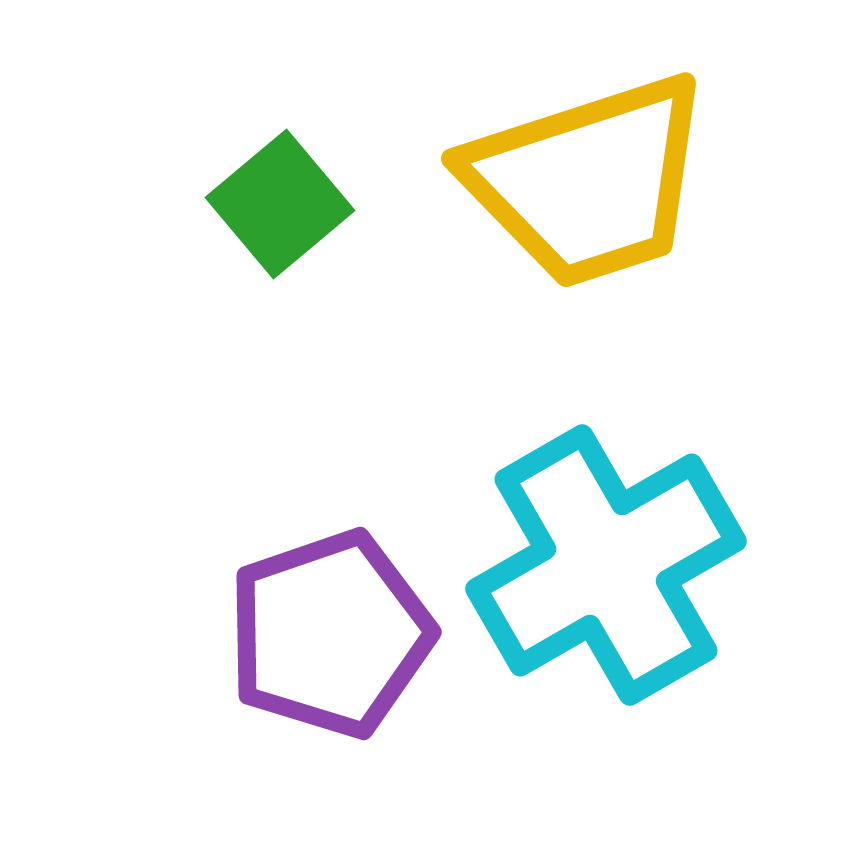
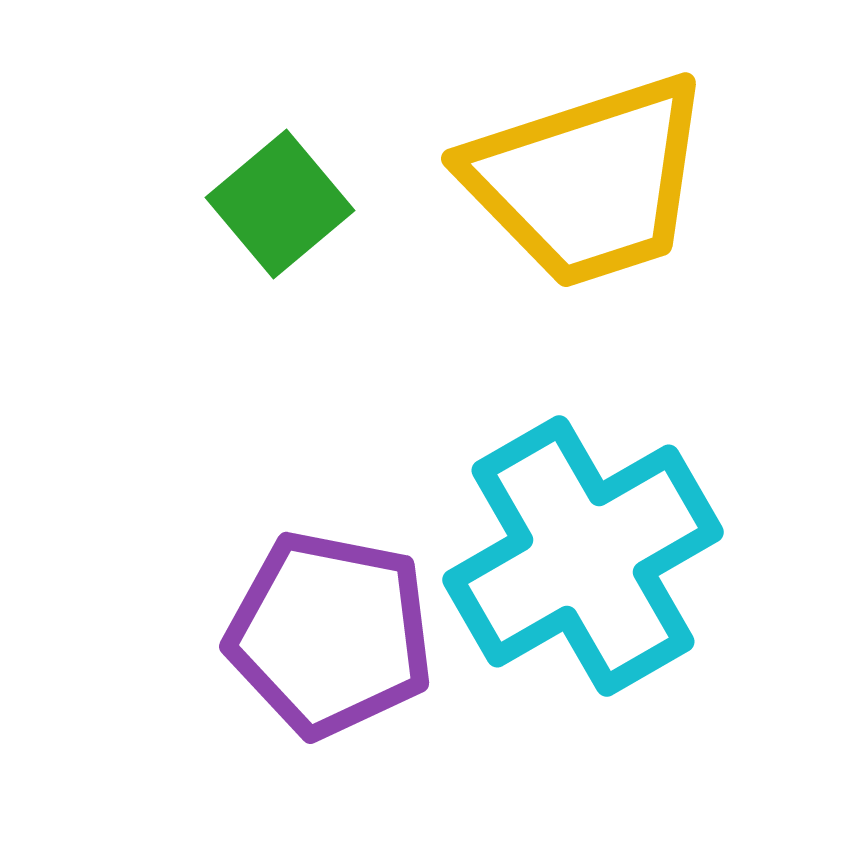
cyan cross: moved 23 px left, 9 px up
purple pentagon: rotated 30 degrees clockwise
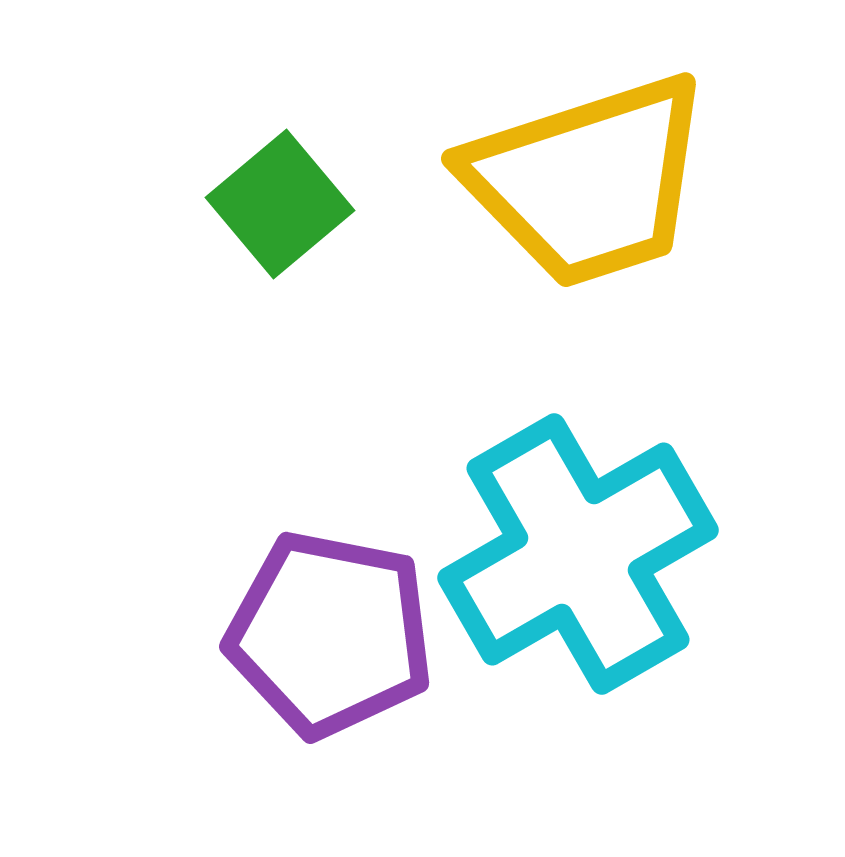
cyan cross: moved 5 px left, 2 px up
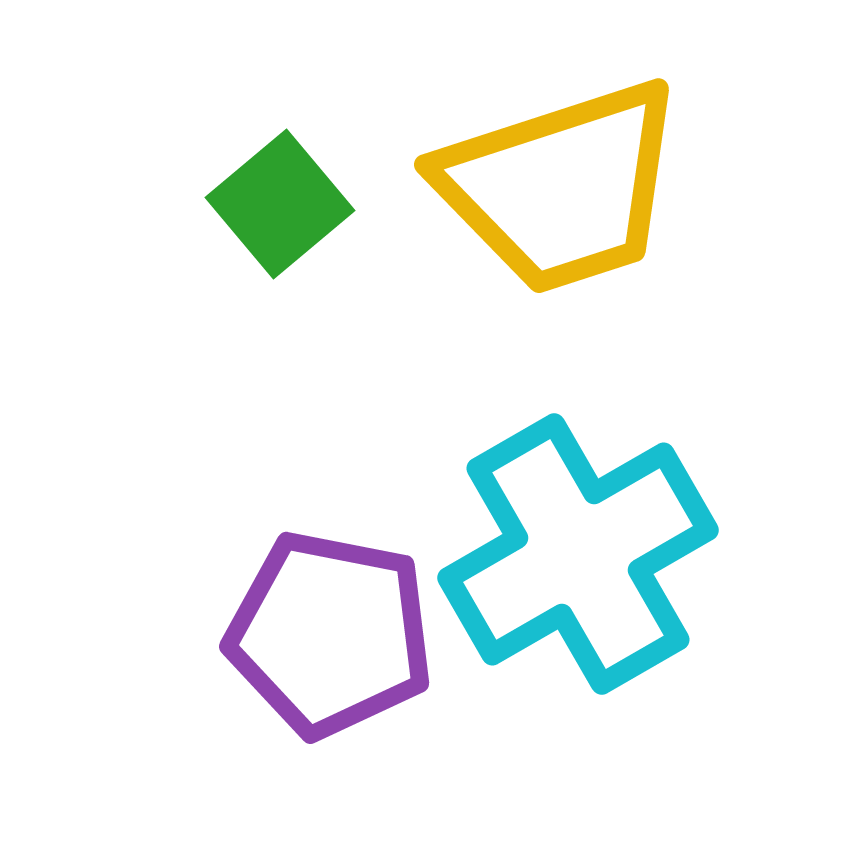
yellow trapezoid: moved 27 px left, 6 px down
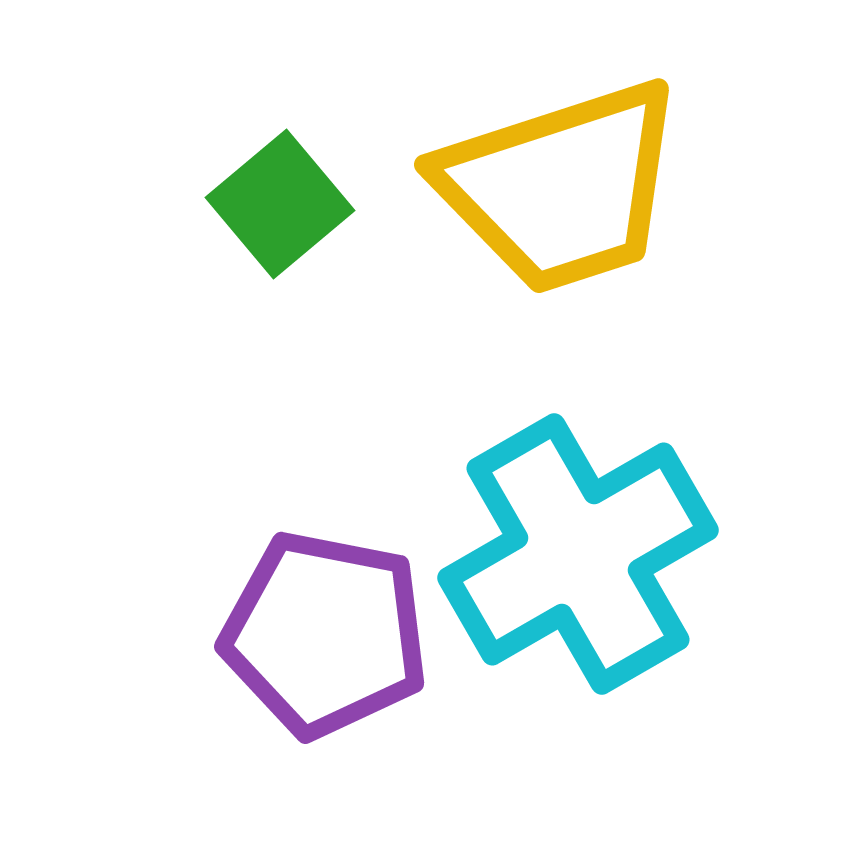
purple pentagon: moved 5 px left
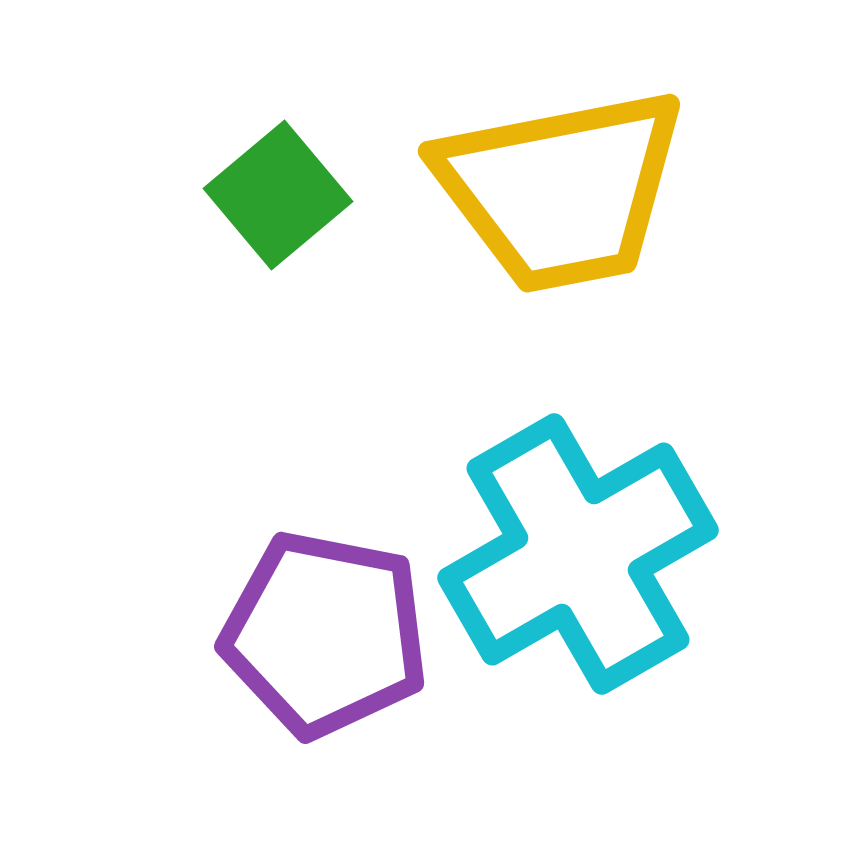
yellow trapezoid: moved 3 px down; rotated 7 degrees clockwise
green square: moved 2 px left, 9 px up
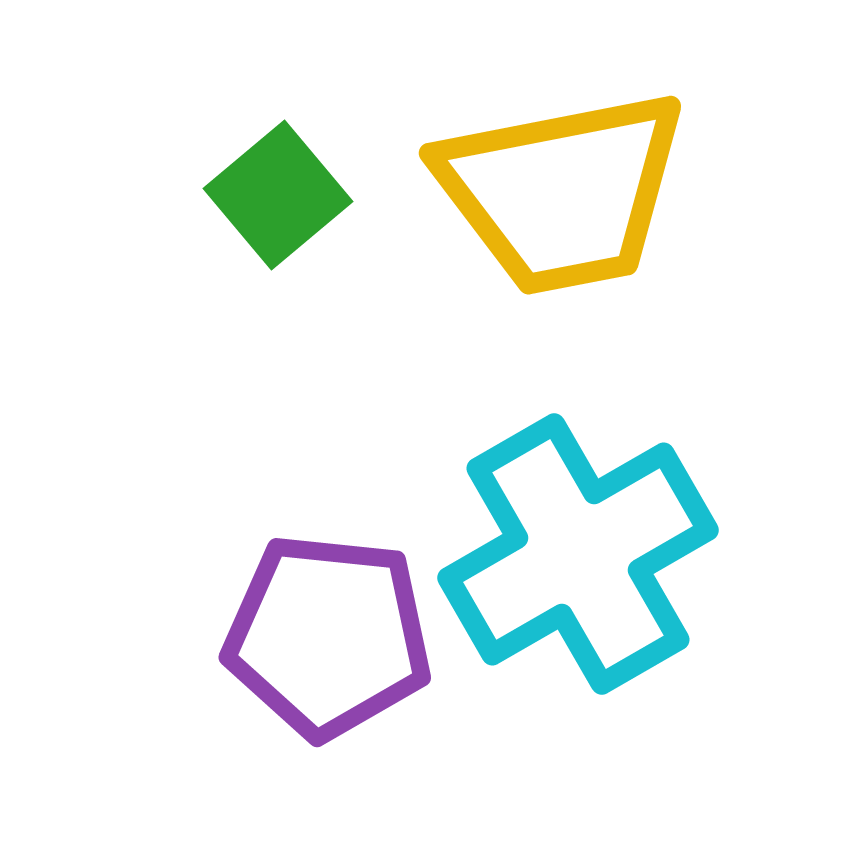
yellow trapezoid: moved 1 px right, 2 px down
purple pentagon: moved 3 px right, 2 px down; rotated 5 degrees counterclockwise
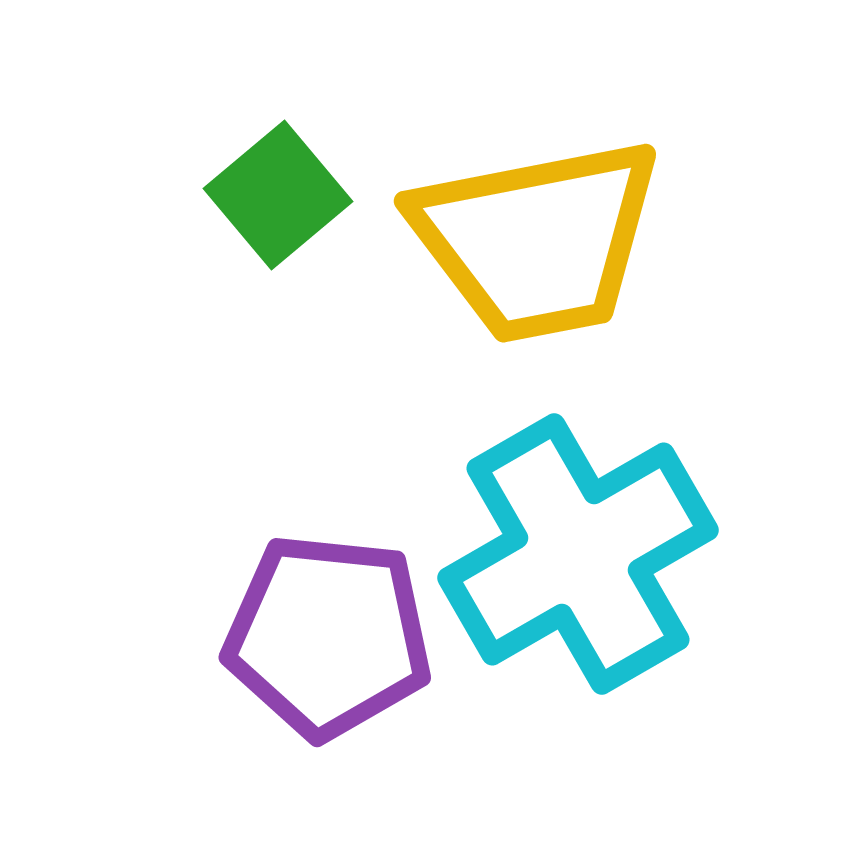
yellow trapezoid: moved 25 px left, 48 px down
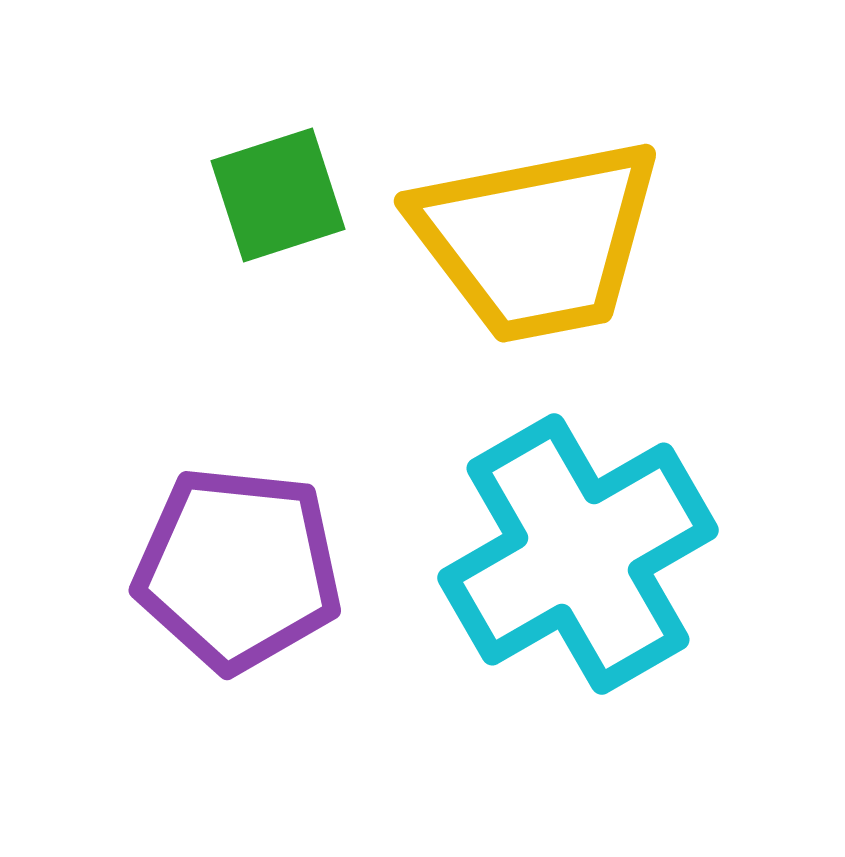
green square: rotated 22 degrees clockwise
purple pentagon: moved 90 px left, 67 px up
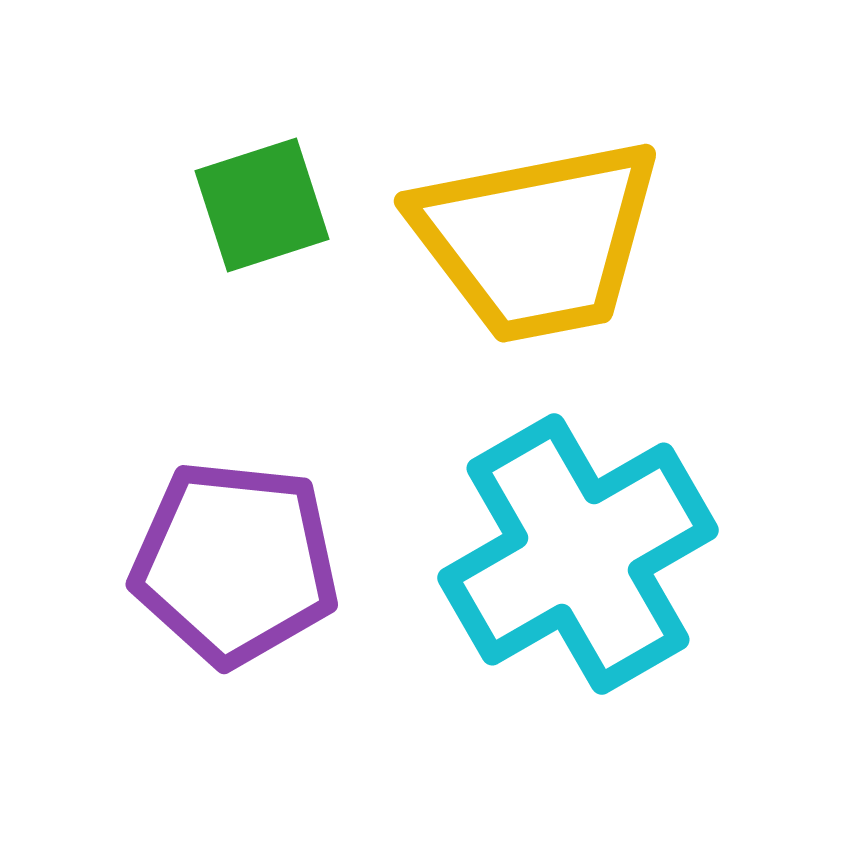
green square: moved 16 px left, 10 px down
purple pentagon: moved 3 px left, 6 px up
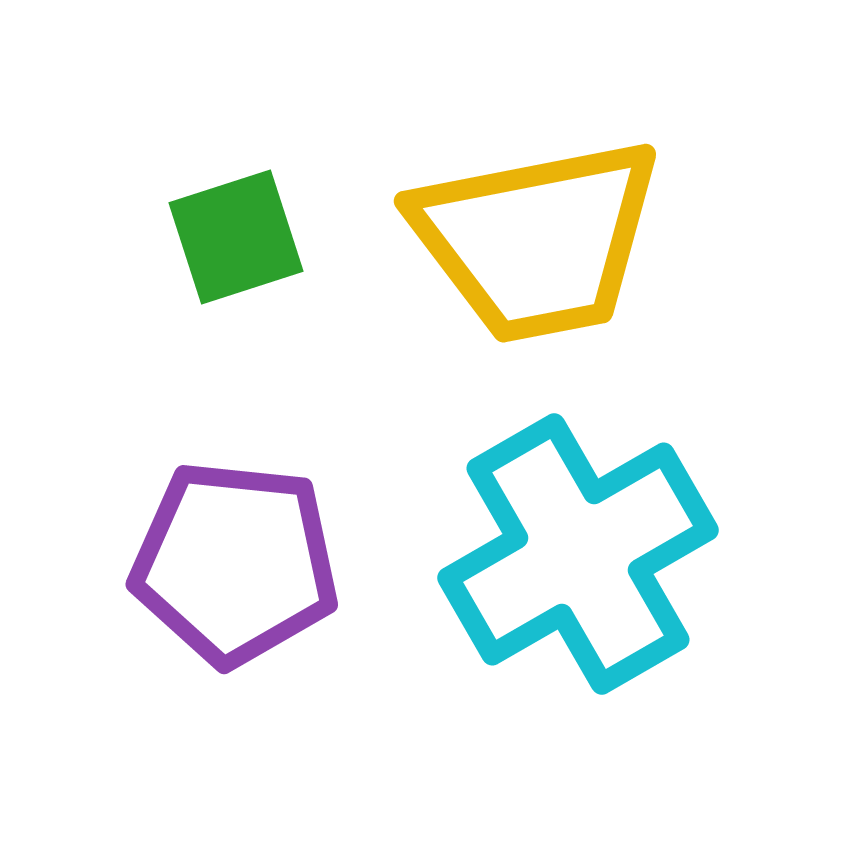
green square: moved 26 px left, 32 px down
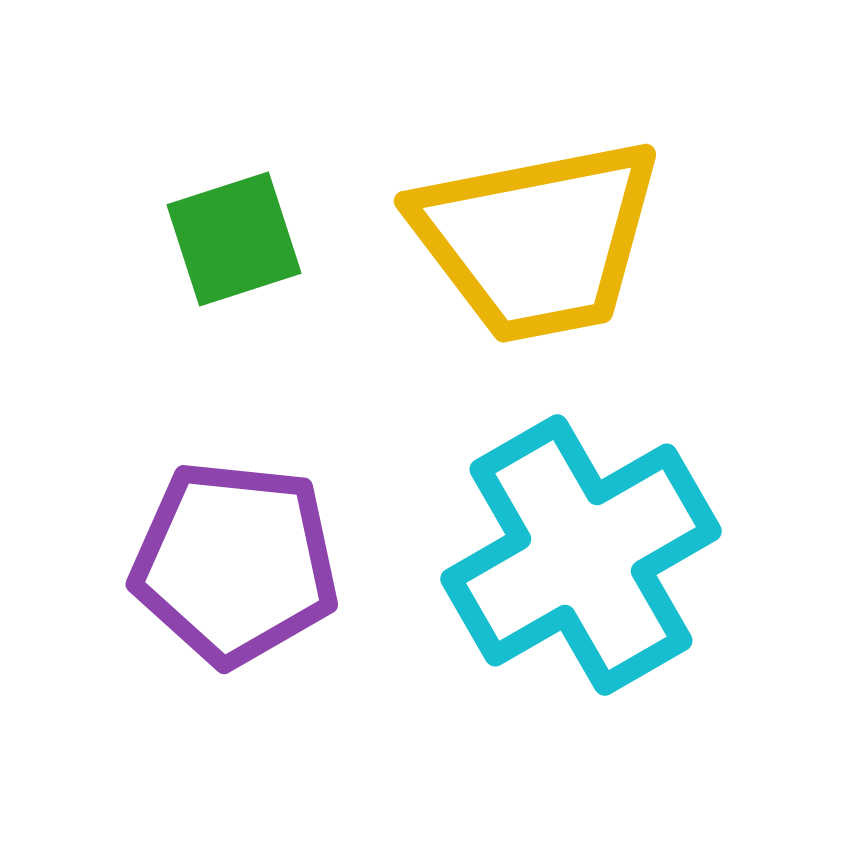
green square: moved 2 px left, 2 px down
cyan cross: moved 3 px right, 1 px down
